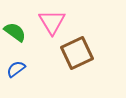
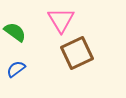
pink triangle: moved 9 px right, 2 px up
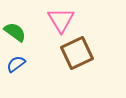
blue semicircle: moved 5 px up
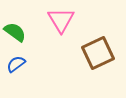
brown square: moved 21 px right
